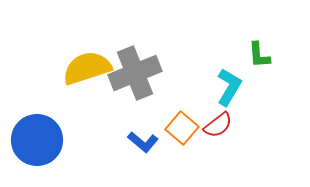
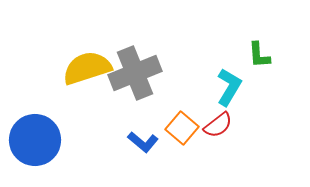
blue circle: moved 2 px left
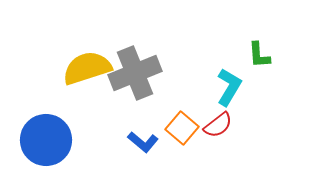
blue circle: moved 11 px right
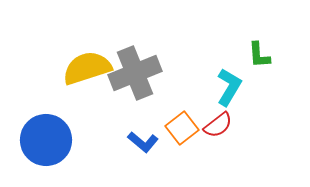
orange square: rotated 12 degrees clockwise
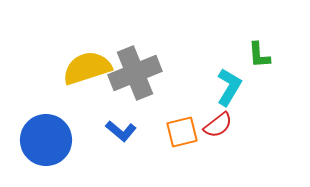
orange square: moved 4 px down; rotated 24 degrees clockwise
blue L-shape: moved 22 px left, 11 px up
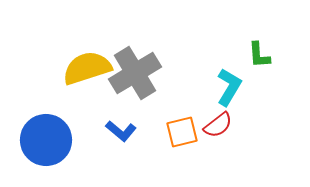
gray cross: rotated 9 degrees counterclockwise
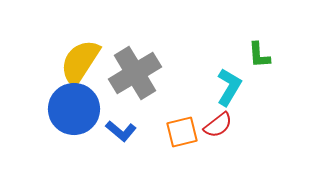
yellow semicircle: moved 7 px left, 6 px up; rotated 39 degrees counterclockwise
blue circle: moved 28 px right, 31 px up
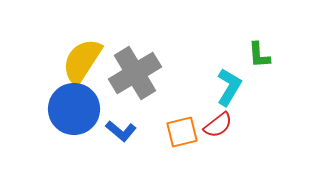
yellow semicircle: moved 2 px right, 1 px up
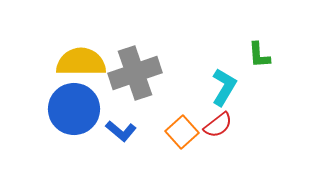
yellow semicircle: moved 1 px left, 1 px down; rotated 57 degrees clockwise
gray cross: rotated 12 degrees clockwise
cyan L-shape: moved 5 px left
orange square: rotated 28 degrees counterclockwise
